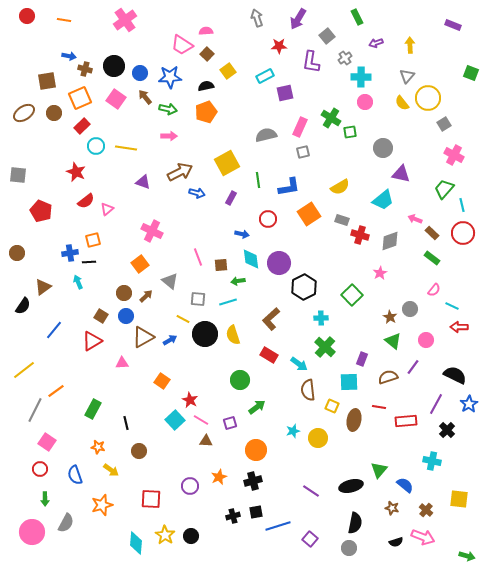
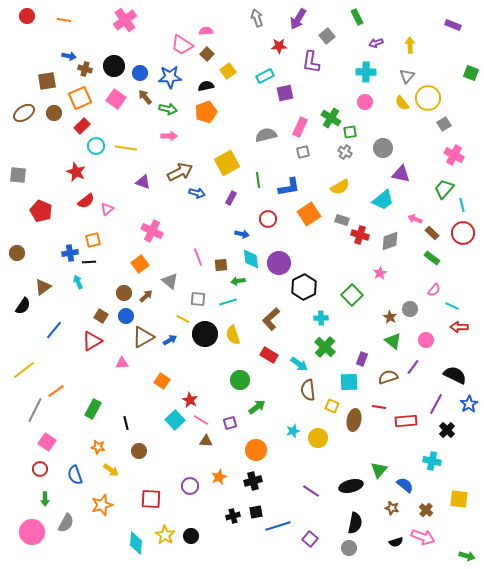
gray cross at (345, 58): moved 94 px down; rotated 24 degrees counterclockwise
cyan cross at (361, 77): moved 5 px right, 5 px up
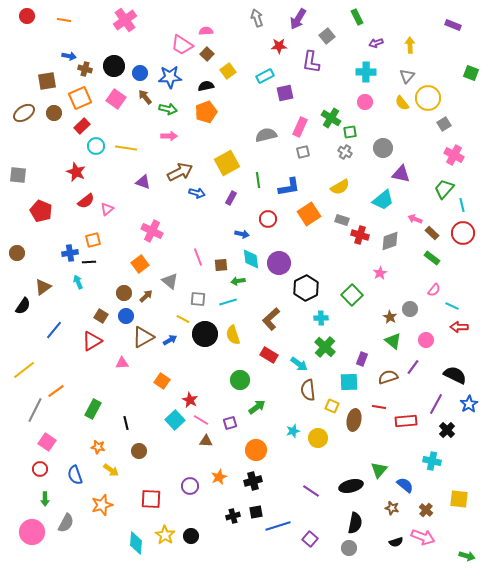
black hexagon at (304, 287): moved 2 px right, 1 px down
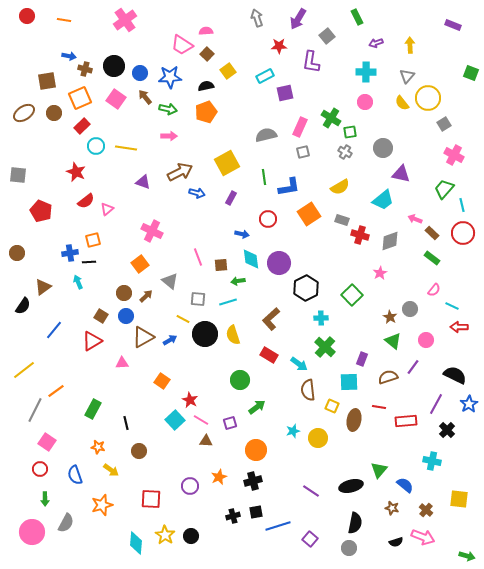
green line at (258, 180): moved 6 px right, 3 px up
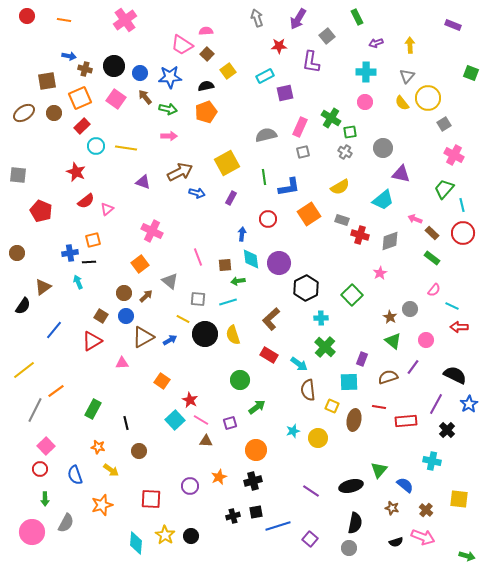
blue arrow at (242, 234): rotated 96 degrees counterclockwise
brown square at (221, 265): moved 4 px right
pink square at (47, 442): moved 1 px left, 4 px down; rotated 12 degrees clockwise
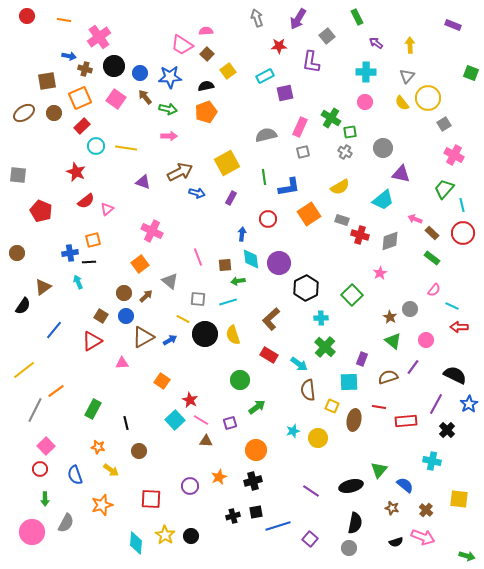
pink cross at (125, 20): moved 26 px left, 17 px down
purple arrow at (376, 43): rotated 56 degrees clockwise
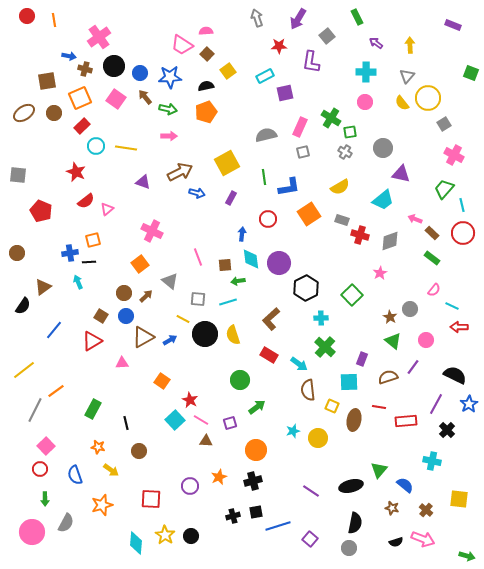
orange line at (64, 20): moved 10 px left; rotated 72 degrees clockwise
pink arrow at (423, 537): moved 2 px down
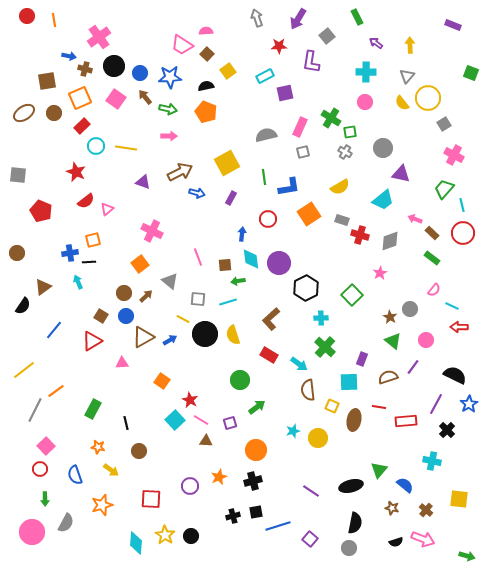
orange pentagon at (206, 112): rotated 30 degrees counterclockwise
